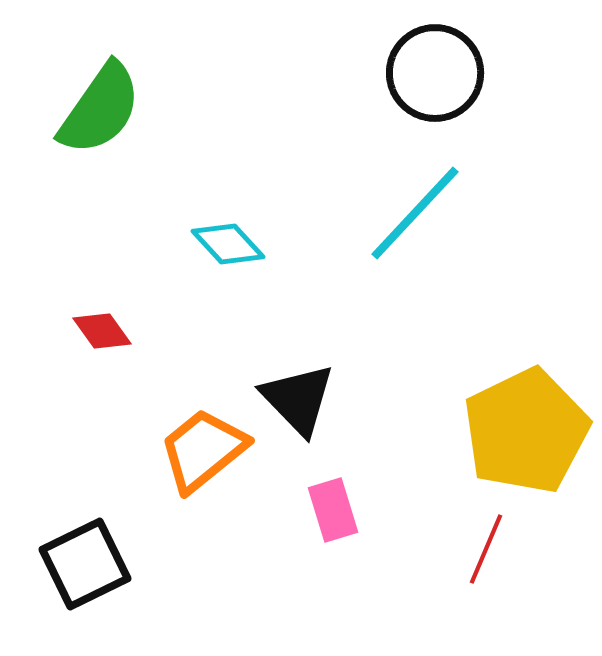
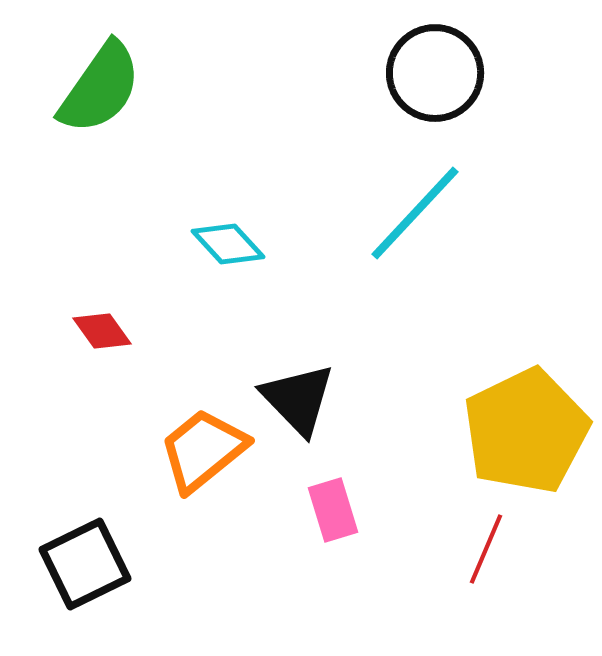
green semicircle: moved 21 px up
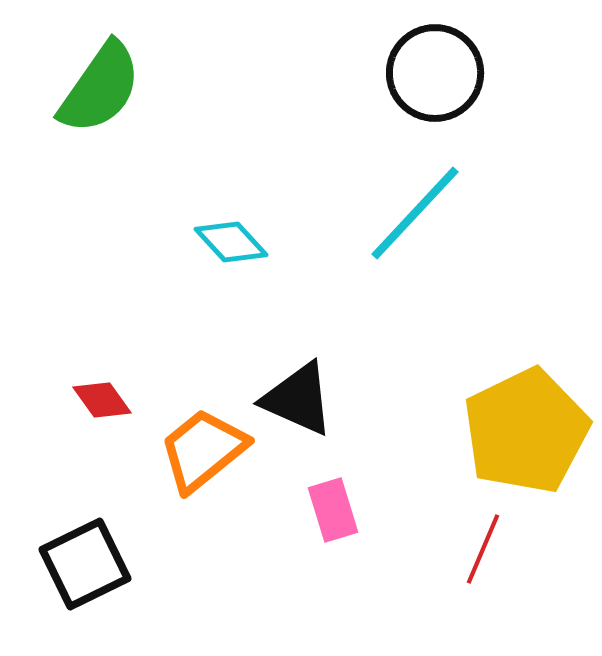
cyan diamond: moved 3 px right, 2 px up
red diamond: moved 69 px down
black triangle: rotated 22 degrees counterclockwise
red line: moved 3 px left
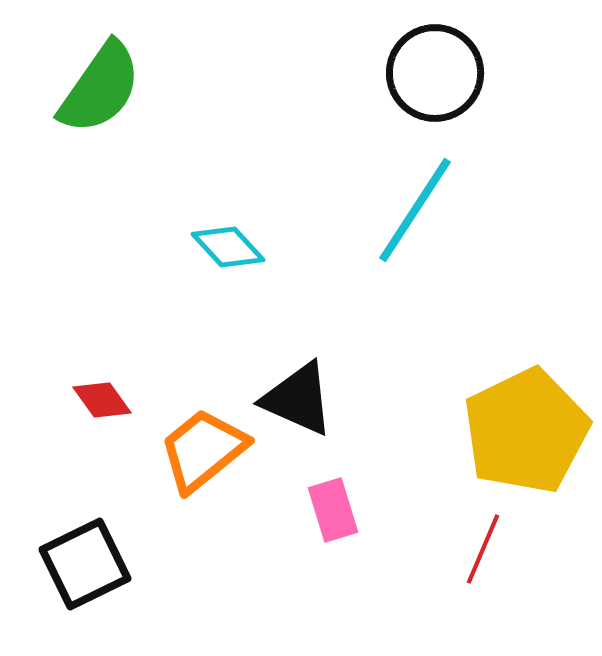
cyan line: moved 3 px up; rotated 10 degrees counterclockwise
cyan diamond: moved 3 px left, 5 px down
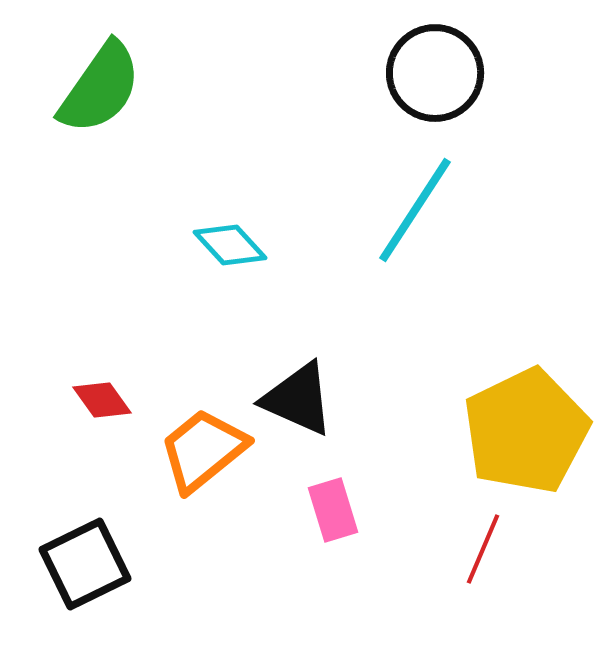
cyan diamond: moved 2 px right, 2 px up
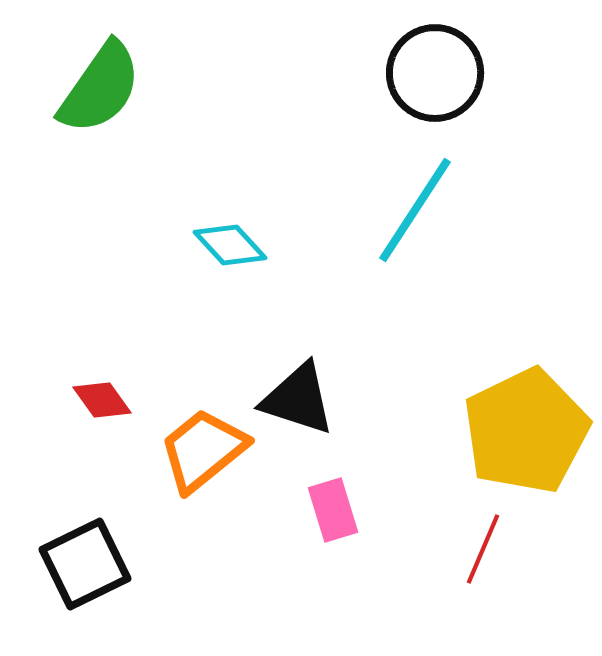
black triangle: rotated 6 degrees counterclockwise
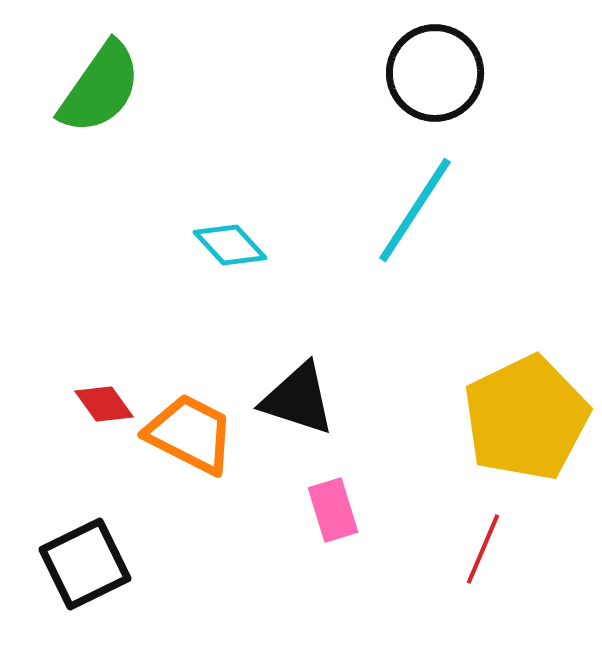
red diamond: moved 2 px right, 4 px down
yellow pentagon: moved 13 px up
orange trapezoid: moved 13 px left, 16 px up; rotated 66 degrees clockwise
